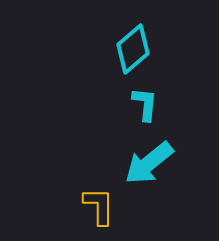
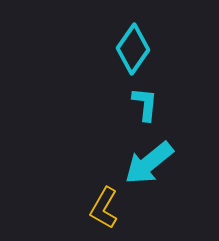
cyan diamond: rotated 15 degrees counterclockwise
yellow L-shape: moved 5 px right, 2 px down; rotated 150 degrees counterclockwise
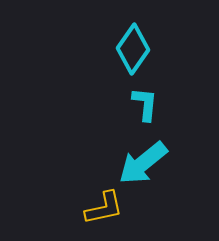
cyan arrow: moved 6 px left
yellow L-shape: rotated 132 degrees counterclockwise
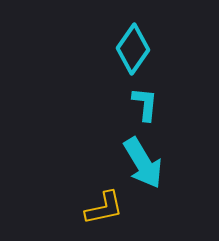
cyan arrow: rotated 82 degrees counterclockwise
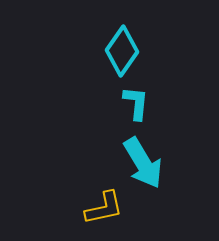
cyan diamond: moved 11 px left, 2 px down
cyan L-shape: moved 9 px left, 1 px up
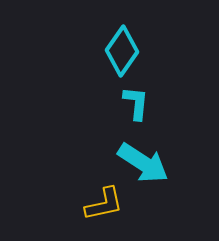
cyan arrow: rotated 26 degrees counterclockwise
yellow L-shape: moved 4 px up
